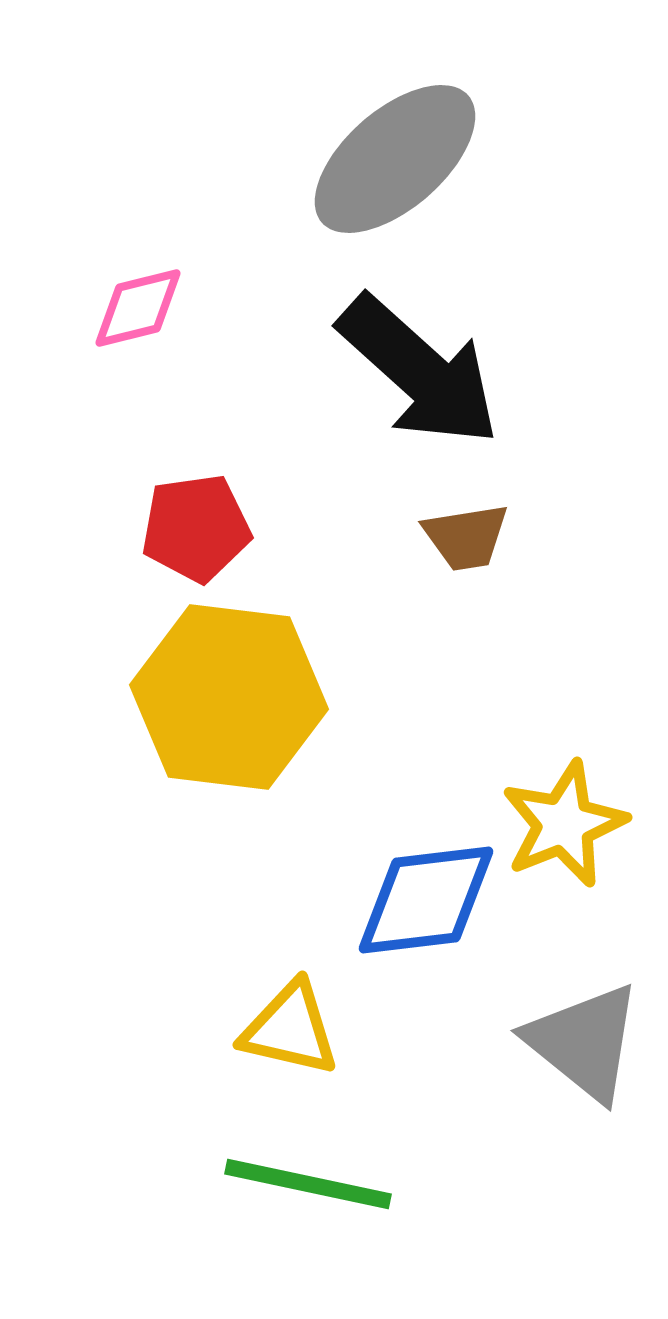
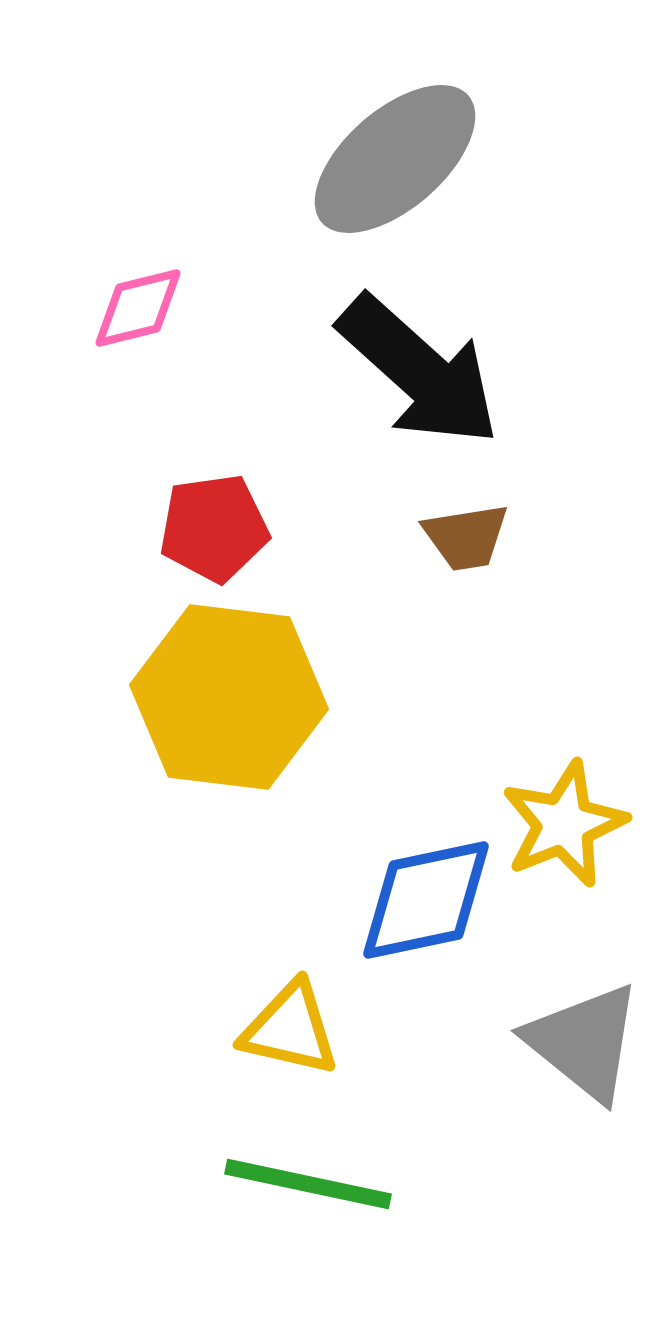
red pentagon: moved 18 px right
blue diamond: rotated 5 degrees counterclockwise
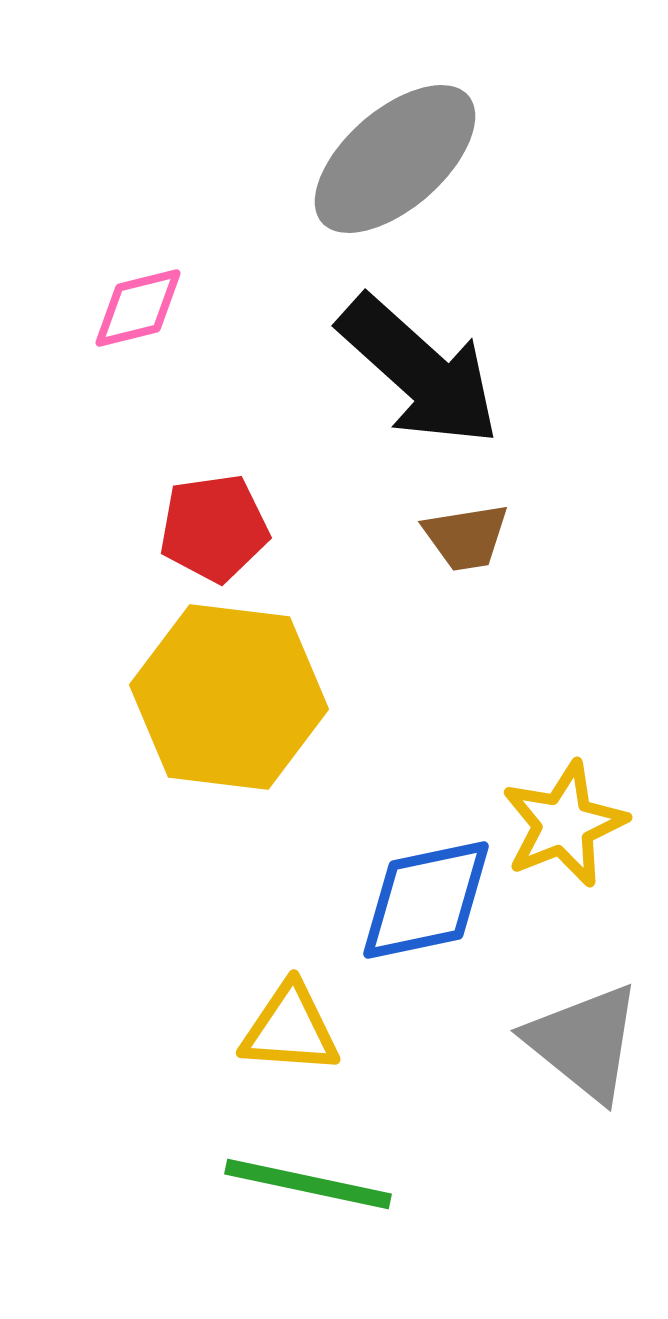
yellow triangle: rotated 9 degrees counterclockwise
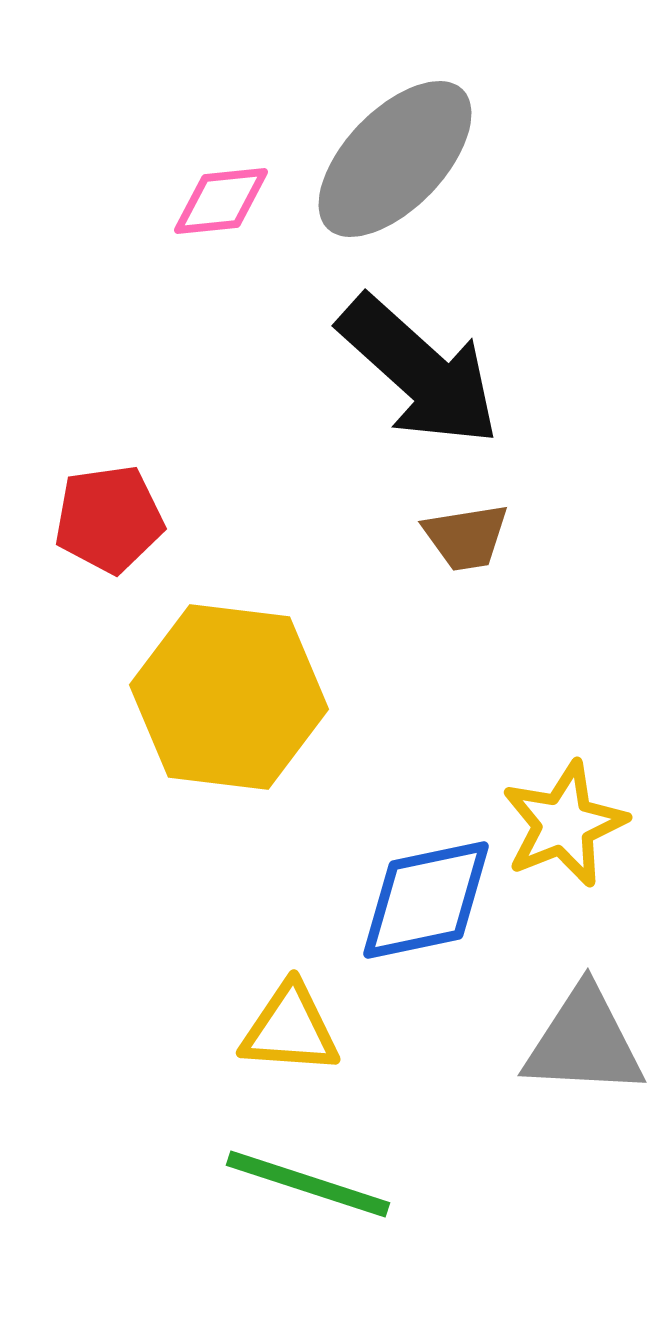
gray ellipse: rotated 5 degrees counterclockwise
pink diamond: moved 83 px right, 107 px up; rotated 8 degrees clockwise
red pentagon: moved 105 px left, 9 px up
gray triangle: rotated 36 degrees counterclockwise
green line: rotated 6 degrees clockwise
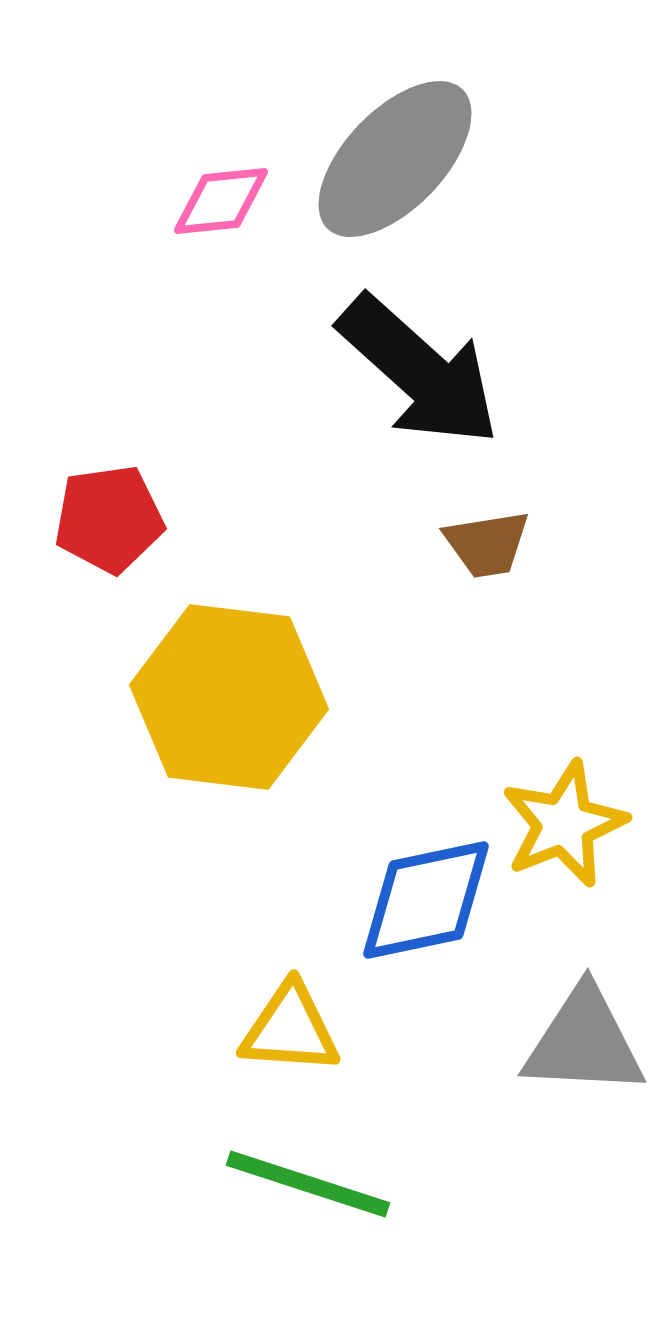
brown trapezoid: moved 21 px right, 7 px down
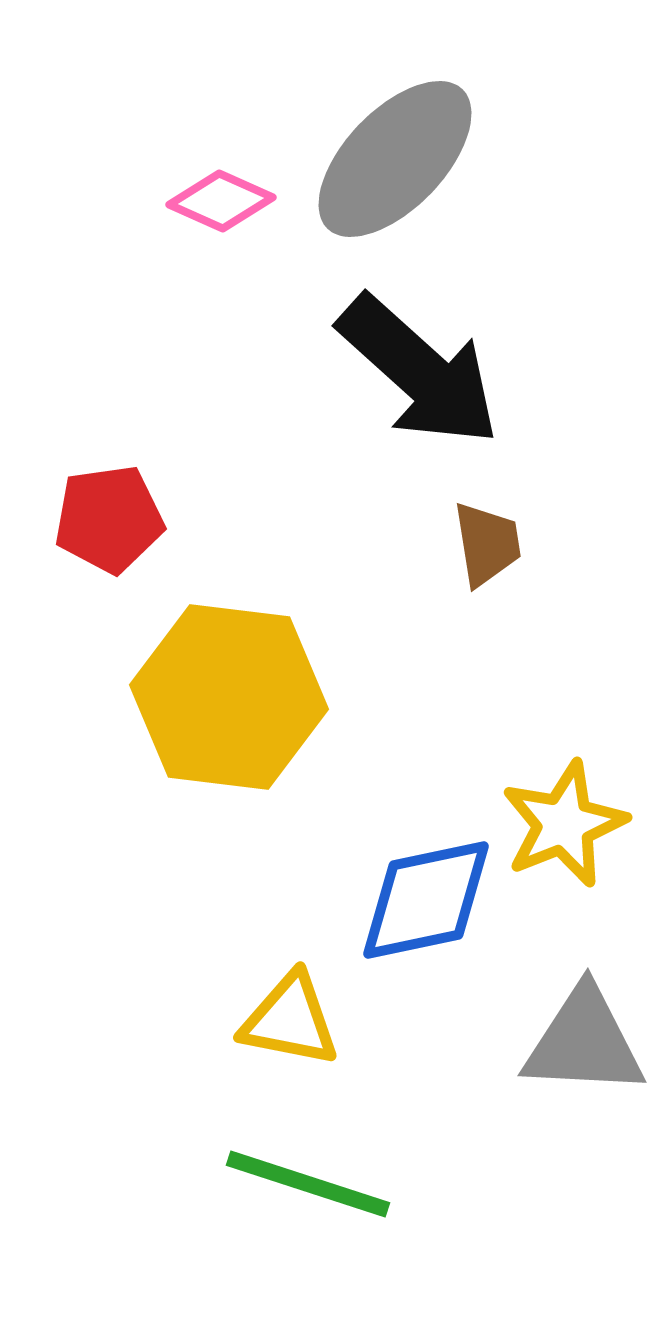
pink diamond: rotated 30 degrees clockwise
brown trapezoid: rotated 90 degrees counterclockwise
yellow triangle: moved 9 px up; rotated 7 degrees clockwise
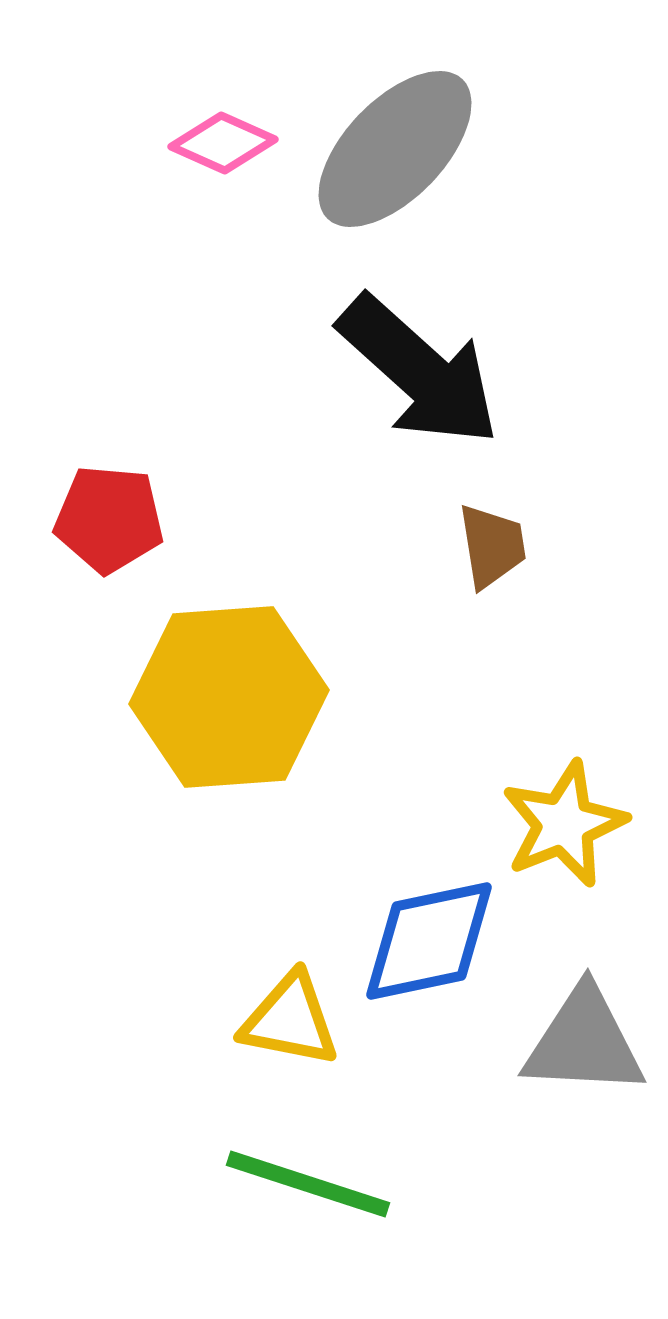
gray ellipse: moved 10 px up
pink diamond: moved 2 px right, 58 px up
red pentagon: rotated 13 degrees clockwise
brown trapezoid: moved 5 px right, 2 px down
yellow hexagon: rotated 11 degrees counterclockwise
blue diamond: moved 3 px right, 41 px down
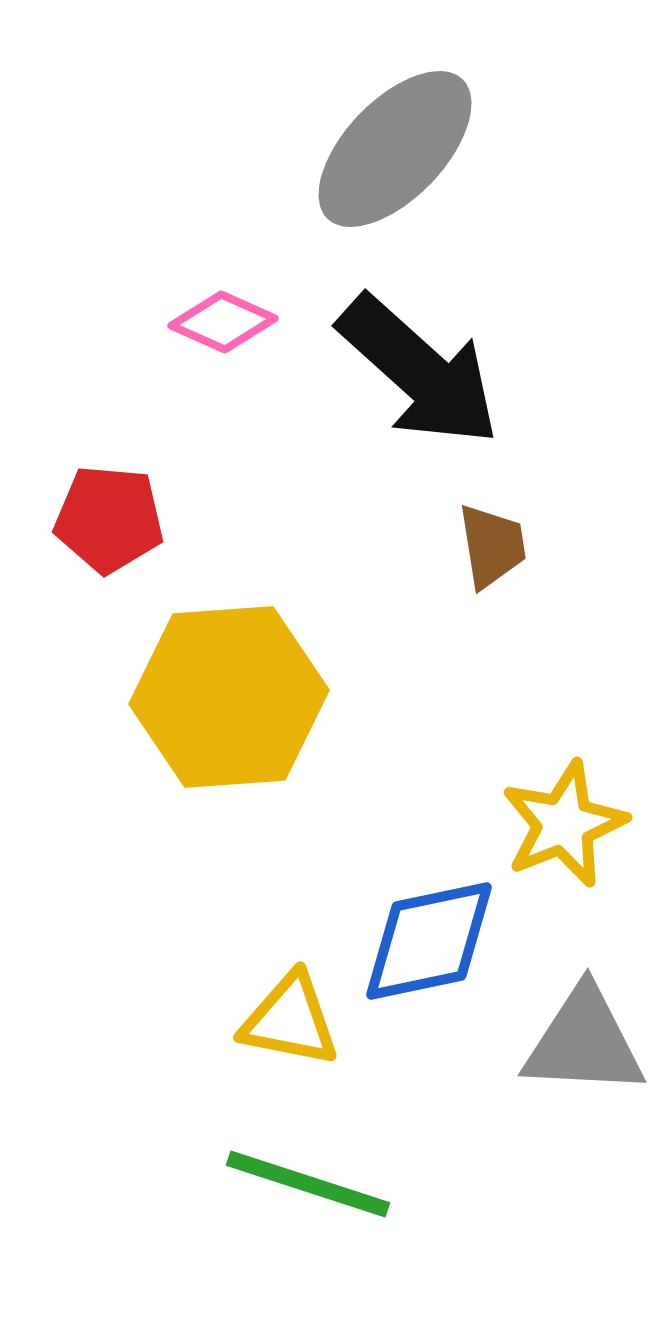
pink diamond: moved 179 px down
